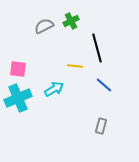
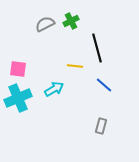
gray semicircle: moved 1 px right, 2 px up
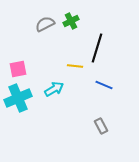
black line: rotated 32 degrees clockwise
pink square: rotated 18 degrees counterclockwise
blue line: rotated 18 degrees counterclockwise
gray rectangle: rotated 42 degrees counterclockwise
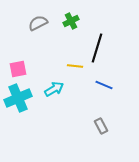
gray semicircle: moved 7 px left, 1 px up
